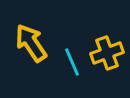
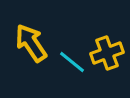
cyan line: rotated 28 degrees counterclockwise
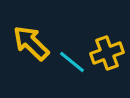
yellow arrow: rotated 12 degrees counterclockwise
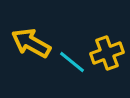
yellow arrow: rotated 15 degrees counterclockwise
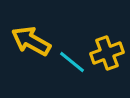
yellow arrow: moved 2 px up
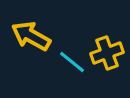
yellow arrow: moved 5 px up
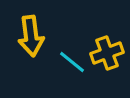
yellow arrow: rotated 126 degrees counterclockwise
